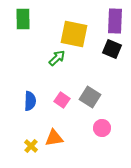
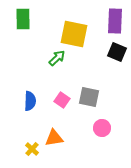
black square: moved 5 px right, 3 px down
gray square: moved 1 px left; rotated 20 degrees counterclockwise
yellow cross: moved 1 px right, 3 px down
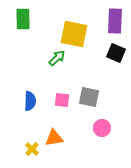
black square: moved 1 px left, 1 px down
pink square: rotated 28 degrees counterclockwise
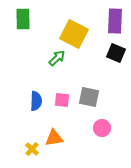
yellow square: rotated 16 degrees clockwise
blue semicircle: moved 6 px right
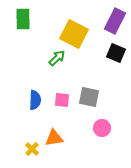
purple rectangle: rotated 25 degrees clockwise
blue semicircle: moved 1 px left, 1 px up
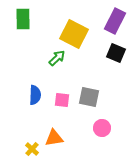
blue semicircle: moved 5 px up
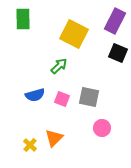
black square: moved 2 px right
green arrow: moved 2 px right, 8 px down
blue semicircle: rotated 72 degrees clockwise
pink square: moved 1 px up; rotated 14 degrees clockwise
orange triangle: rotated 36 degrees counterclockwise
yellow cross: moved 2 px left, 4 px up
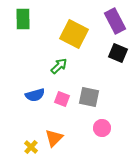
purple rectangle: rotated 55 degrees counterclockwise
yellow cross: moved 1 px right, 2 px down
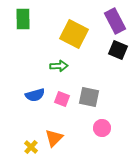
black square: moved 3 px up
green arrow: rotated 42 degrees clockwise
